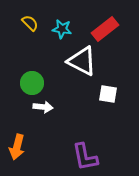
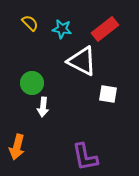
white arrow: rotated 90 degrees clockwise
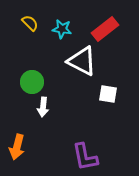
green circle: moved 1 px up
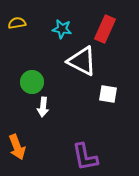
yellow semicircle: moved 13 px left; rotated 54 degrees counterclockwise
red rectangle: rotated 28 degrees counterclockwise
orange arrow: rotated 35 degrees counterclockwise
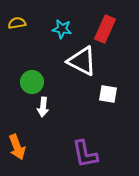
purple L-shape: moved 3 px up
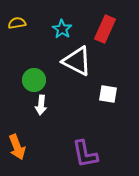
cyan star: rotated 24 degrees clockwise
white triangle: moved 5 px left
green circle: moved 2 px right, 2 px up
white arrow: moved 2 px left, 2 px up
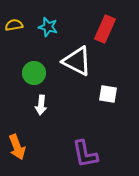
yellow semicircle: moved 3 px left, 2 px down
cyan star: moved 14 px left, 2 px up; rotated 18 degrees counterclockwise
green circle: moved 7 px up
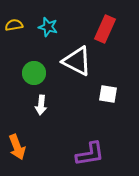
purple L-shape: moved 5 px right; rotated 88 degrees counterclockwise
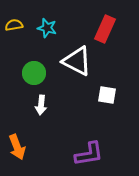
cyan star: moved 1 px left, 1 px down
white square: moved 1 px left, 1 px down
purple L-shape: moved 1 px left
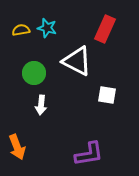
yellow semicircle: moved 7 px right, 5 px down
